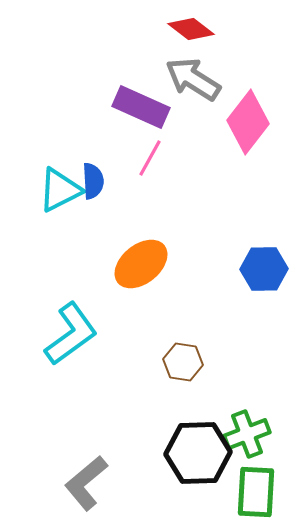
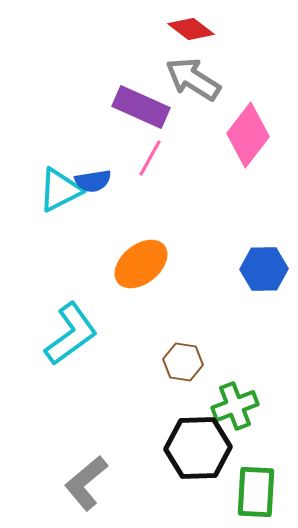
pink diamond: moved 13 px down
blue semicircle: rotated 84 degrees clockwise
green cross: moved 12 px left, 28 px up
black hexagon: moved 5 px up
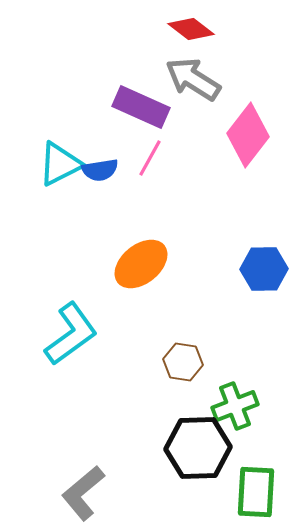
blue semicircle: moved 7 px right, 11 px up
cyan triangle: moved 26 px up
gray L-shape: moved 3 px left, 10 px down
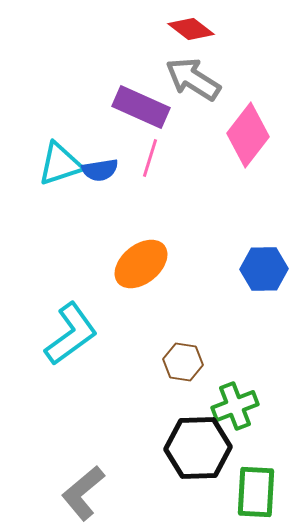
pink line: rotated 12 degrees counterclockwise
cyan triangle: rotated 9 degrees clockwise
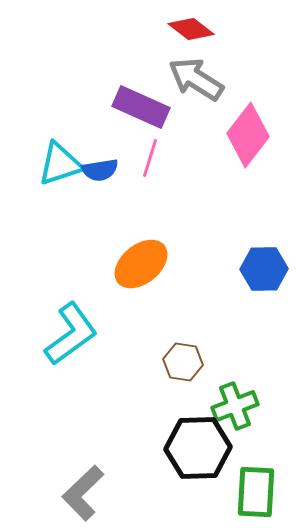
gray arrow: moved 3 px right
gray L-shape: rotated 4 degrees counterclockwise
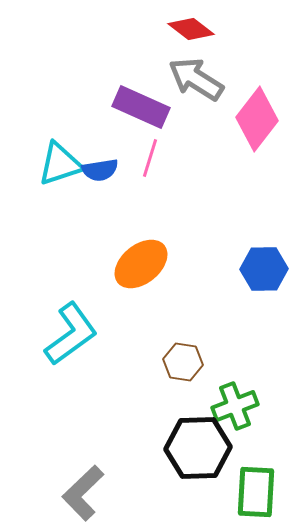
pink diamond: moved 9 px right, 16 px up
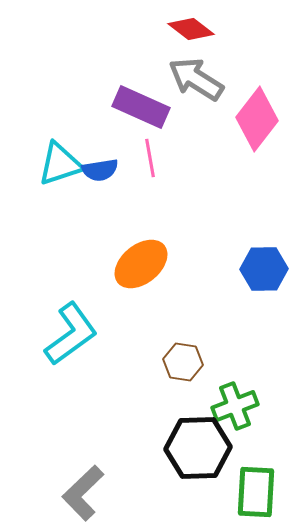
pink line: rotated 27 degrees counterclockwise
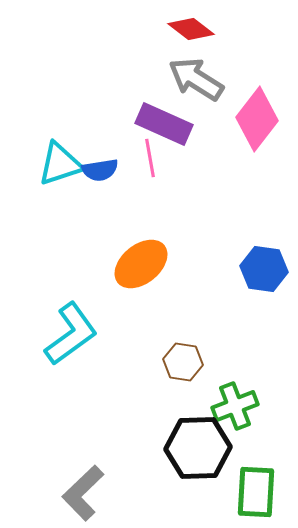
purple rectangle: moved 23 px right, 17 px down
blue hexagon: rotated 9 degrees clockwise
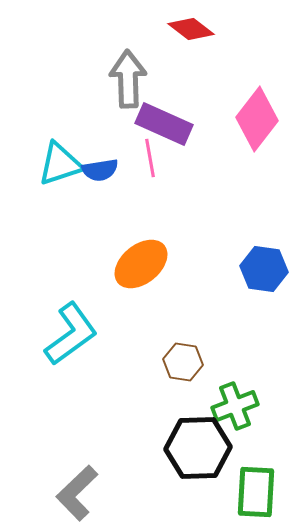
gray arrow: moved 68 px left; rotated 56 degrees clockwise
gray L-shape: moved 6 px left
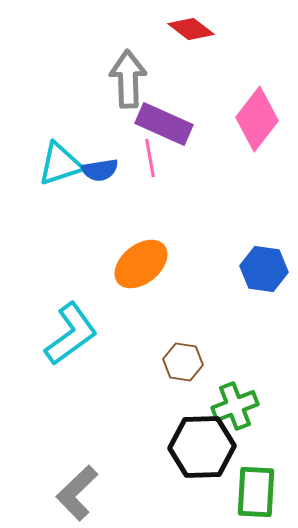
black hexagon: moved 4 px right, 1 px up
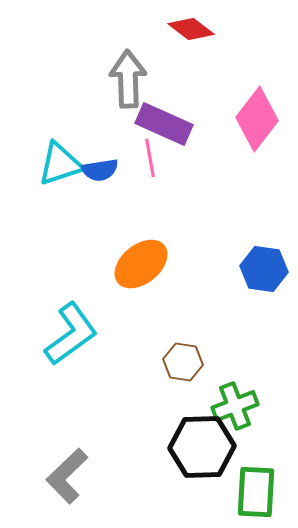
gray L-shape: moved 10 px left, 17 px up
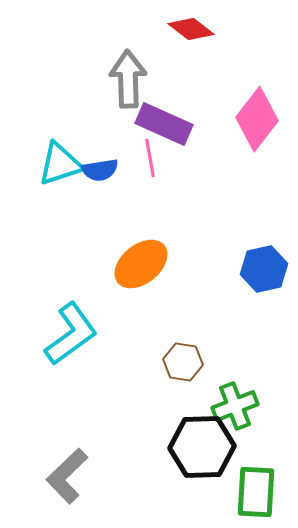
blue hexagon: rotated 21 degrees counterclockwise
